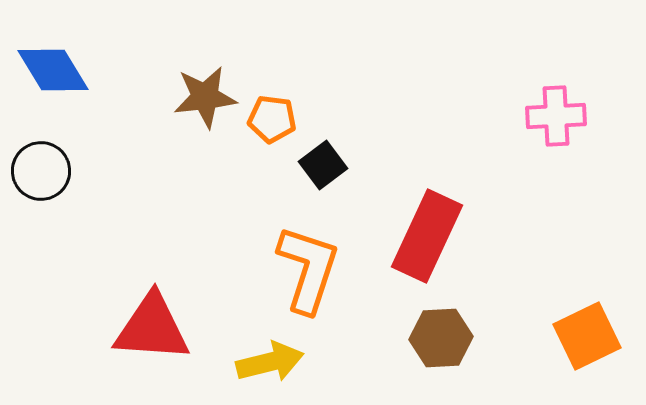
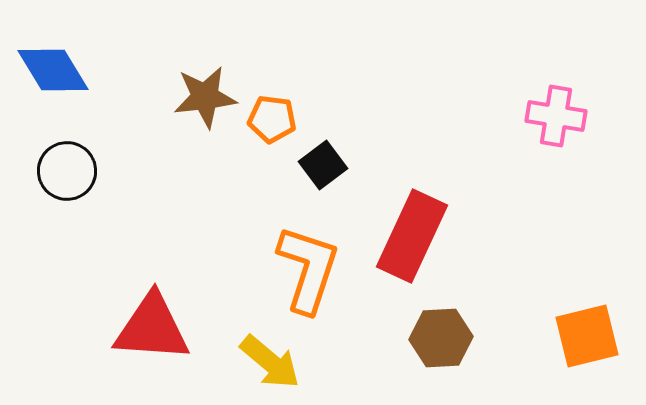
pink cross: rotated 12 degrees clockwise
black circle: moved 26 px right
red rectangle: moved 15 px left
orange square: rotated 12 degrees clockwise
yellow arrow: rotated 54 degrees clockwise
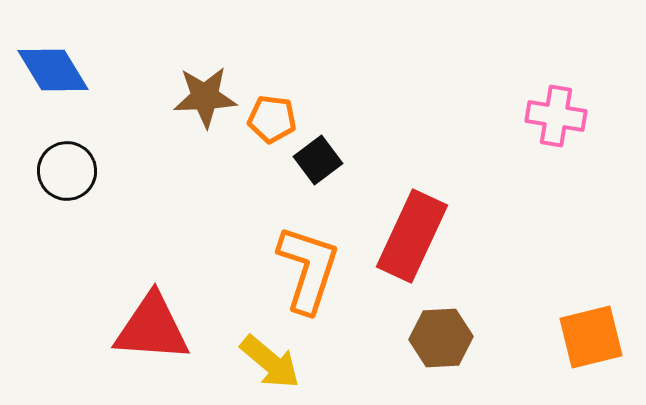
brown star: rotated 4 degrees clockwise
black square: moved 5 px left, 5 px up
orange square: moved 4 px right, 1 px down
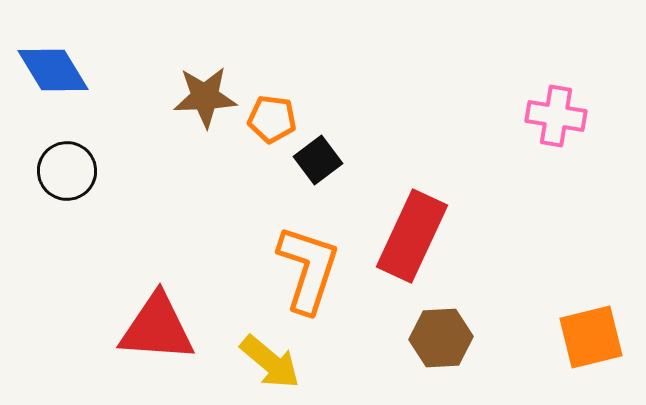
red triangle: moved 5 px right
